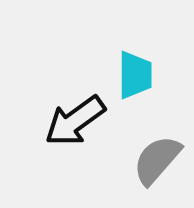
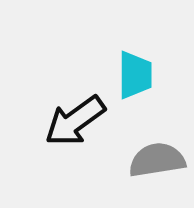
gray semicircle: rotated 40 degrees clockwise
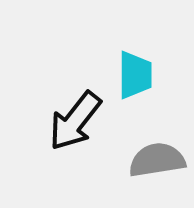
black arrow: rotated 16 degrees counterclockwise
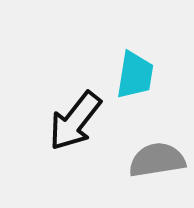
cyan trapezoid: rotated 9 degrees clockwise
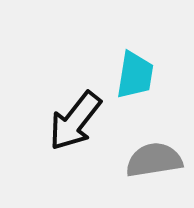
gray semicircle: moved 3 px left
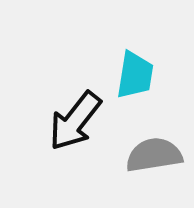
gray semicircle: moved 5 px up
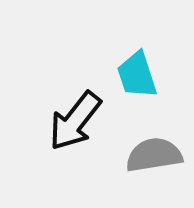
cyan trapezoid: moved 2 px right; rotated 153 degrees clockwise
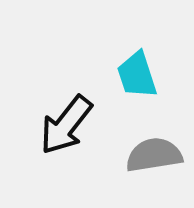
black arrow: moved 9 px left, 4 px down
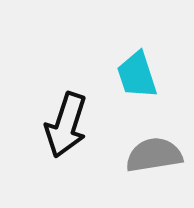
black arrow: rotated 20 degrees counterclockwise
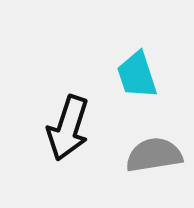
black arrow: moved 2 px right, 3 px down
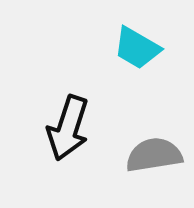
cyan trapezoid: moved 27 px up; rotated 42 degrees counterclockwise
